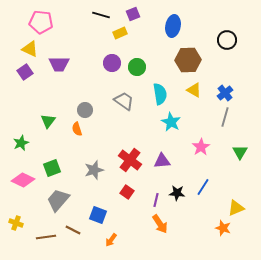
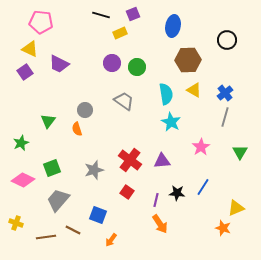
purple trapezoid at (59, 64): rotated 25 degrees clockwise
cyan semicircle at (160, 94): moved 6 px right
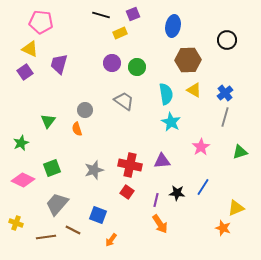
purple trapezoid at (59, 64): rotated 80 degrees clockwise
green triangle at (240, 152): rotated 42 degrees clockwise
red cross at (130, 160): moved 5 px down; rotated 25 degrees counterclockwise
gray trapezoid at (58, 200): moved 1 px left, 4 px down
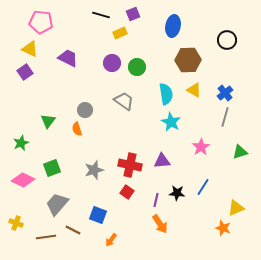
purple trapezoid at (59, 64): moved 9 px right, 6 px up; rotated 100 degrees clockwise
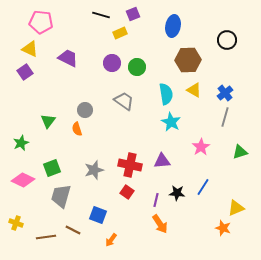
gray trapezoid at (57, 204): moved 4 px right, 8 px up; rotated 25 degrees counterclockwise
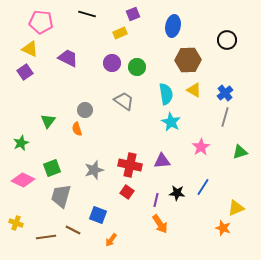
black line at (101, 15): moved 14 px left, 1 px up
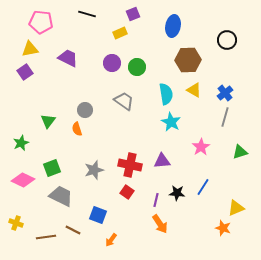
yellow triangle at (30, 49): rotated 36 degrees counterclockwise
gray trapezoid at (61, 196): rotated 100 degrees clockwise
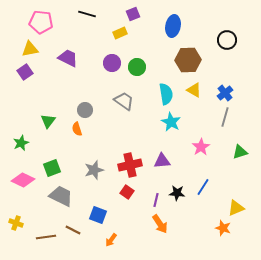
red cross at (130, 165): rotated 25 degrees counterclockwise
